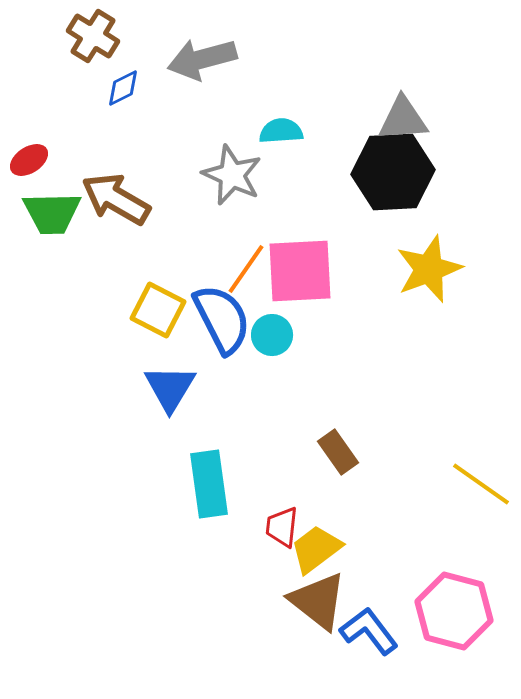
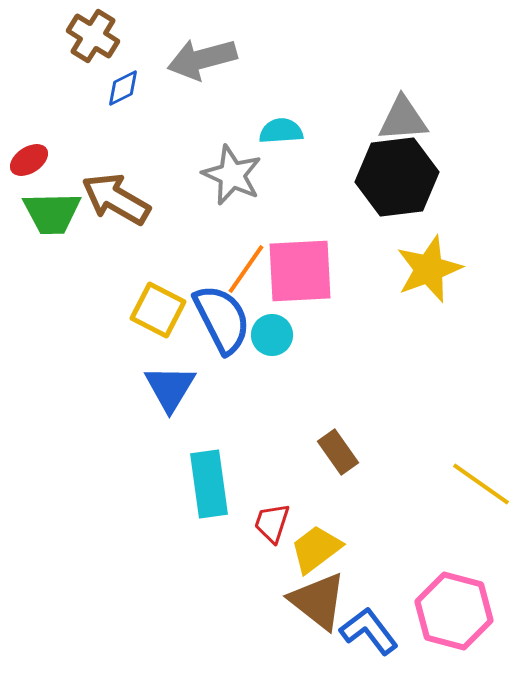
black hexagon: moved 4 px right, 5 px down; rotated 4 degrees counterclockwise
red trapezoid: moved 10 px left, 4 px up; rotated 12 degrees clockwise
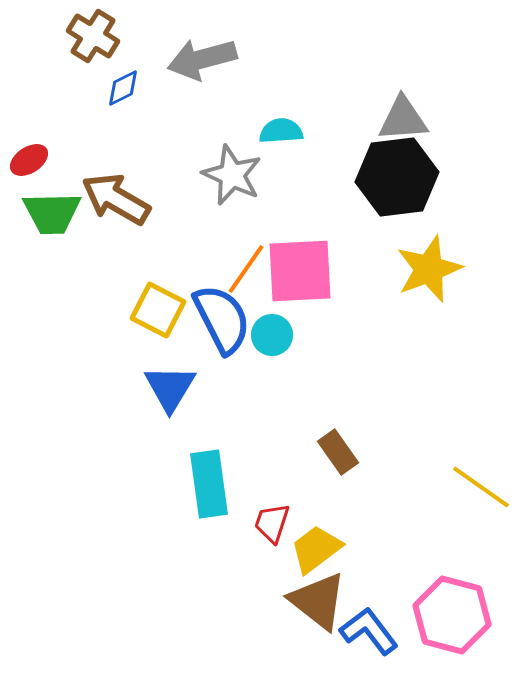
yellow line: moved 3 px down
pink hexagon: moved 2 px left, 4 px down
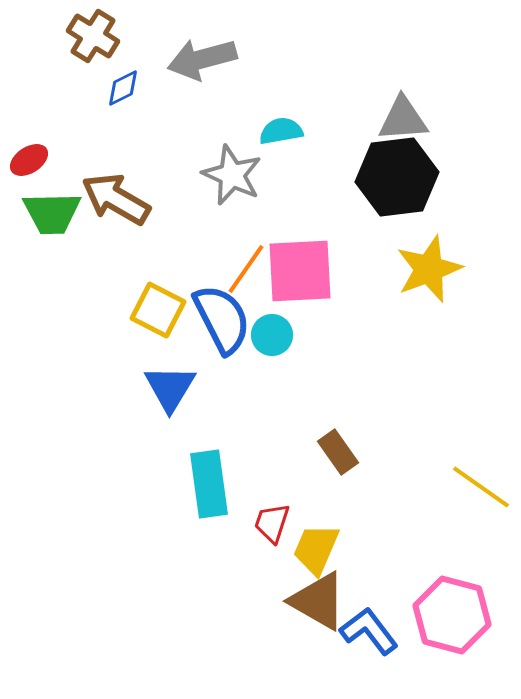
cyan semicircle: rotated 6 degrees counterclockwise
yellow trapezoid: rotated 30 degrees counterclockwise
brown triangle: rotated 8 degrees counterclockwise
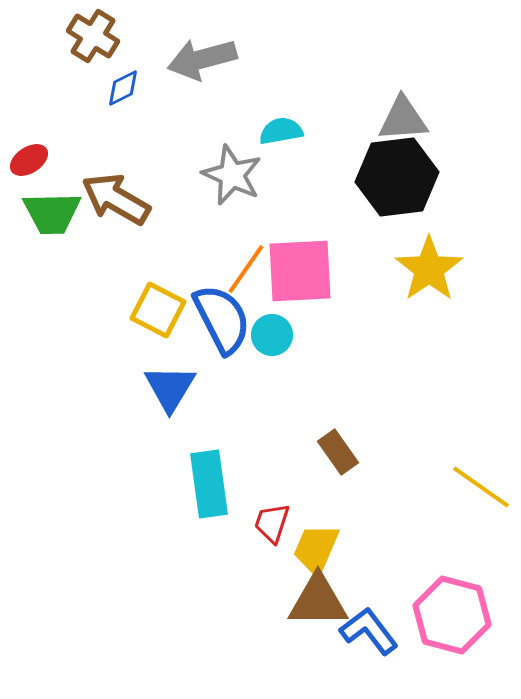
yellow star: rotated 14 degrees counterclockwise
brown triangle: rotated 30 degrees counterclockwise
